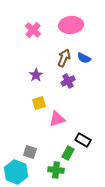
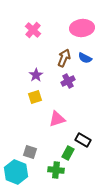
pink ellipse: moved 11 px right, 3 px down
blue semicircle: moved 1 px right
yellow square: moved 4 px left, 6 px up
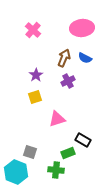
green rectangle: rotated 40 degrees clockwise
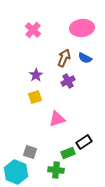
black rectangle: moved 1 px right, 2 px down; rotated 63 degrees counterclockwise
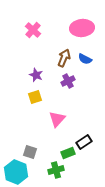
blue semicircle: moved 1 px down
purple star: rotated 16 degrees counterclockwise
pink triangle: rotated 30 degrees counterclockwise
green cross: rotated 21 degrees counterclockwise
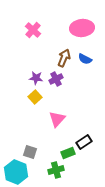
purple star: moved 3 px down; rotated 16 degrees counterclockwise
purple cross: moved 12 px left, 2 px up
yellow square: rotated 24 degrees counterclockwise
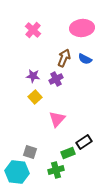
purple star: moved 3 px left, 2 px up
cyan hexagon: moved 1 px right; rotated 15 degrees counterclockwise
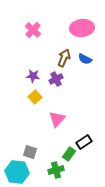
green rectangle: moved 1 px right, 1 px down; rotated 32 degrees counterclockwise
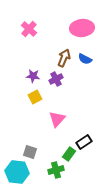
pink cross: moved 4 px left, 1 px up
yellow square: rotated 16 degrees clockwise
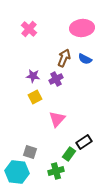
green cross: moved 1 px down
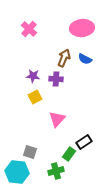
purple cross: rotated 32 degrees clockwise
